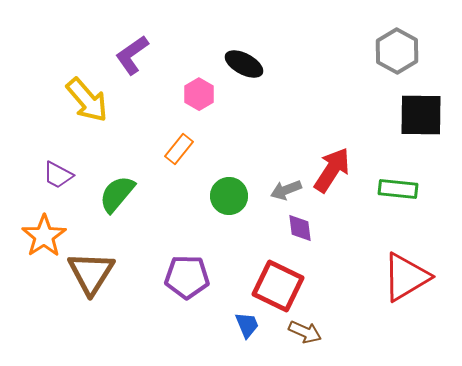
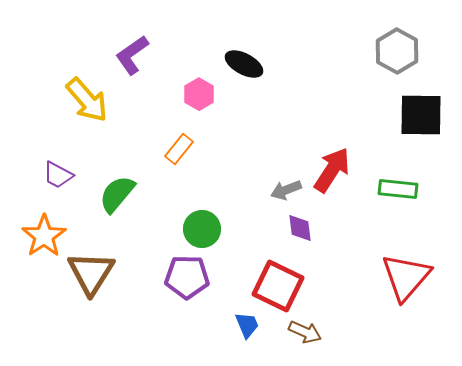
green circle: moved 27 px left, 33 px down
red triangle: rotated 18 degrees counterclockwise
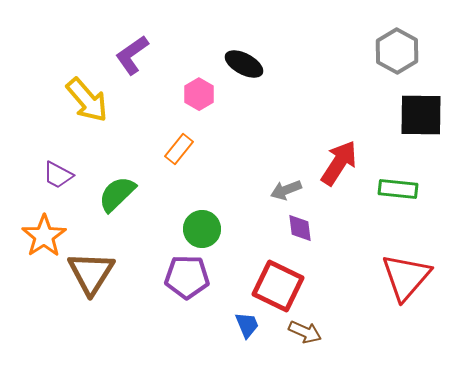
red arrow: moved 7 px right, 7 px up
green semicircle: rotated 6 degrees clockwise
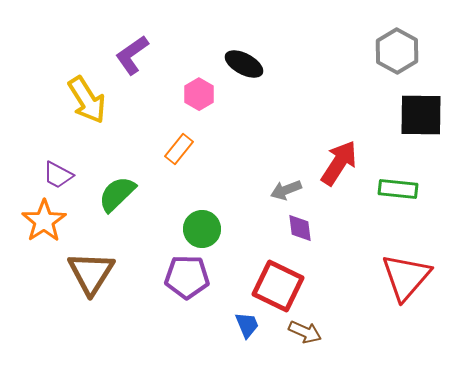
yellow arrow: rotated 9 degrees clockwise
orange star: moved 15 px up
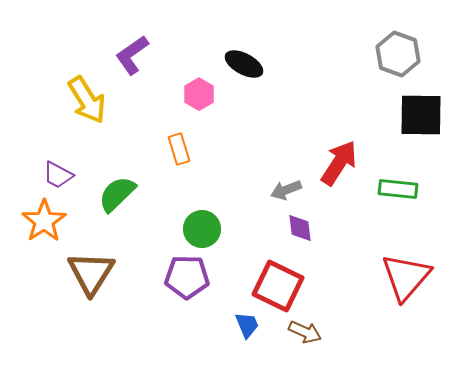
gray hexagon: moved 1 px right, 3 px down; rotated 9 degrees counterclockwise
orange rectangle: rotated 56 degrees counterclockwise
